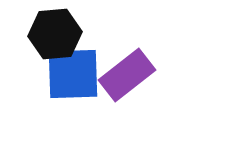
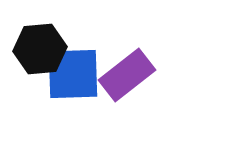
black hexagon: moved 15 px left, 15 px down
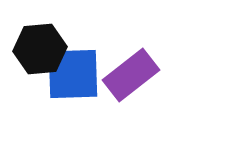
purple rectangle: moved 4 px right
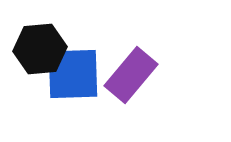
purple rectangle: rotated 12 degrees counterclockwise
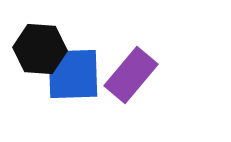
black hexagon: rotated 9 degrees clockwise
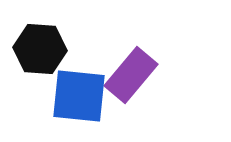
blue square: moved 6 px right, 22 px down; rotated 8 degrees clockwise
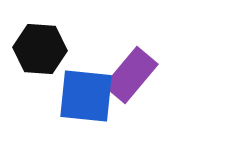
blue square: moved 7 px right
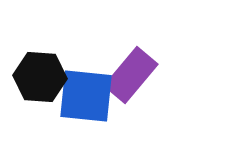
black hexagon: moved 28 px down
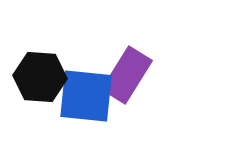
purple rectangle: moved 4 px left; rotated 8 degrees counterclockwise
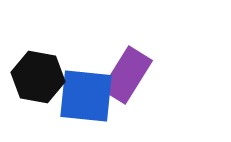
black hexagon: moved 2 px left; rotated 6 degrees clockwise
